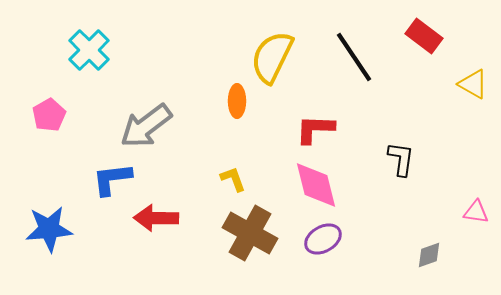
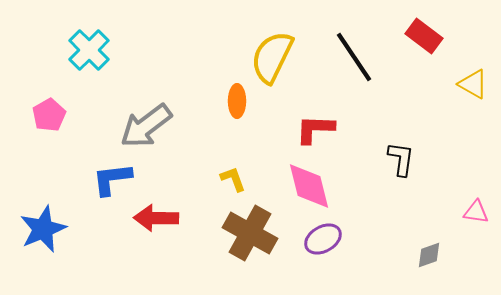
pink diamond: moved 7 px left, 1 px down
blue star: moved 6 px left; rotated 18 degrees counterclockwise
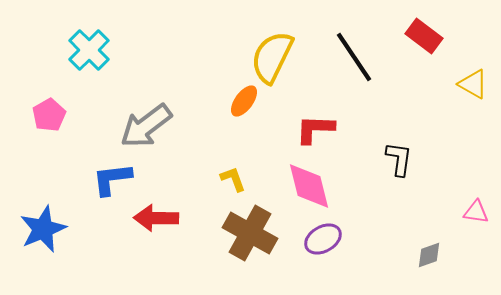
orange ellipse: moved 7 px right; rotated 36 degrees clockwise
black L-shape: moved 2 px left
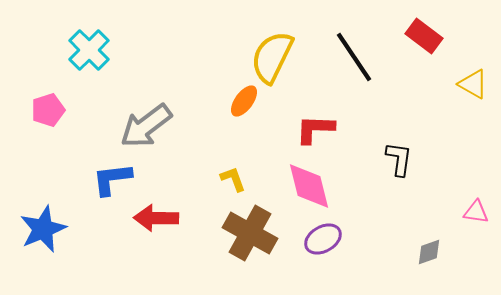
pink pentagon: moved 1 px left, 5 px up; rotated 12 degrees clockwise
gray diamond: moved 3 px up
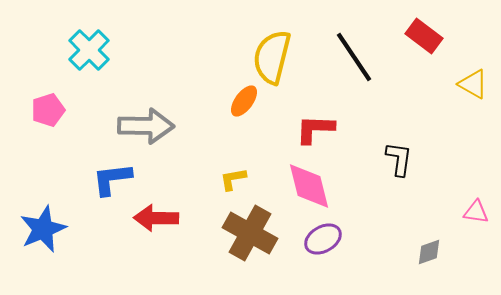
yellow semicircle: rotated 12 degrees counterclockwise
gray arrow: rotated 142 degrees counterclockwise
yellow L-shape: rotated 80 degrees counterclockwise
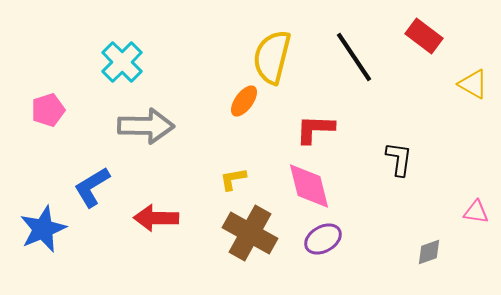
cyan cross: moved 33 px right, 12 px down
blue L-shape: moved 20 px left, 8 px down; rotated 24 degrees counterclockwise
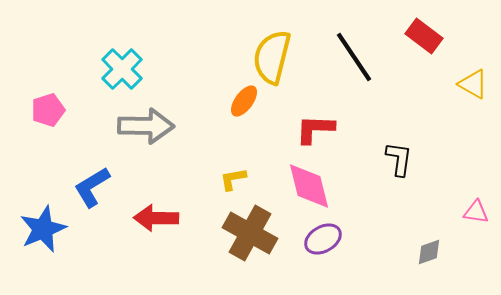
cyan cross: moved 7 px down
